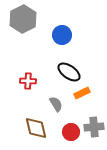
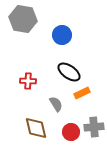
gray hexagon: rotated 24 degrees counterclockwise
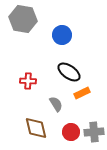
gray cross: moved 5 px down
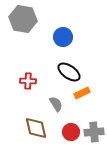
blue circle: moved 1 px right, 2 px down
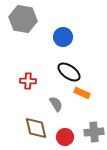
orange rectangle: rotated 49 degrees clockwise
red circle: moved 6 px left, 5 px down
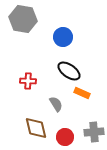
black ellipse: moved 1 px up
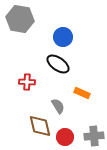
gray hexagon: moved 3 px left
black ellipse: moved 11 px left, 7 px up
red cross: moved 1 px left, 1 px down
gray semicircle: moved 2 px right, 2 px down
brown diamond: moved 4 px right, 2 px up
gray cross: moved 4 px down
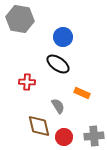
brown diamond: moved 1 px left
red circle: moved 1 px left
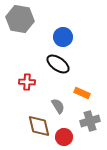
gray cross: moved 4 px left, 15 px up; rotated 12 degrees counterclockwise
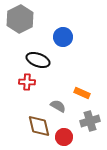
gray hexagon: rotated 24 degrees clockwise
black ellipse: moved 20 px left, 4 px up; rotated 15 degrees counterclockwise
gray semicircle: rotated 28 degrees counterclockwise
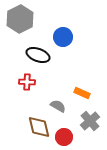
black ellipse: moved 5 px up
gray cross: rotated 24 degrees counterclockwise
brown diamond: moved 1 px down
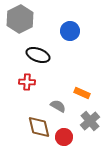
blue circle: moved 7 px right, 6 px up
